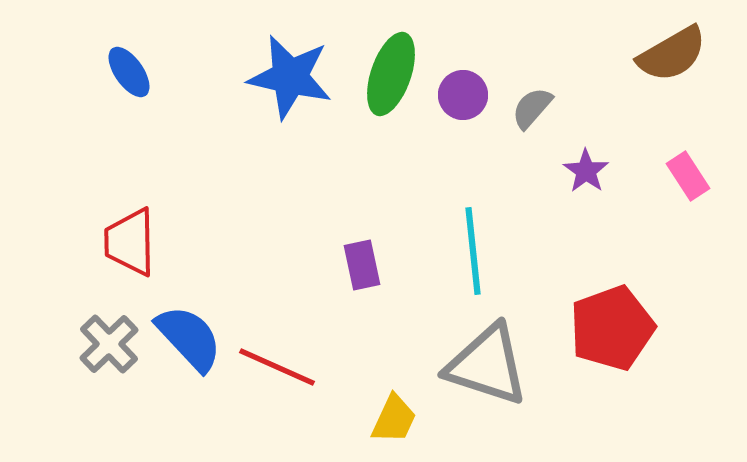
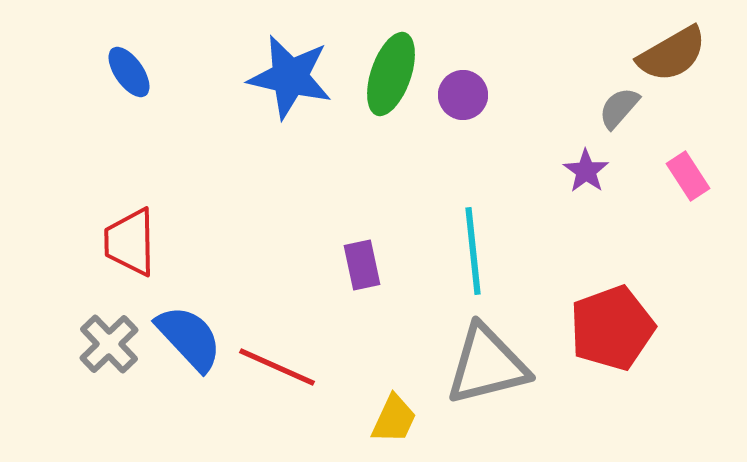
gray semicircle: moved 87 px right
gray triangle: rotated 32 degrees counterclockwise
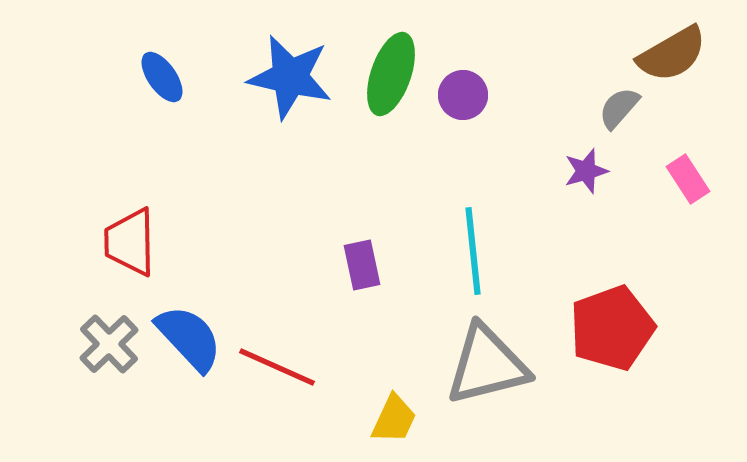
blue ellipse: moved 33 px right, 5 px down
purple star: rotated 21 degrees clockwise
pink rectangle: moved 3 px down
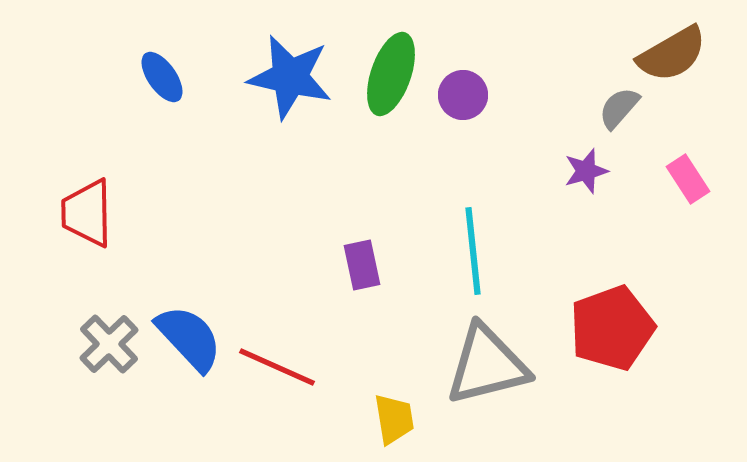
red trapezoid: moved 43 px left, 29 px up
yellow trapezoid: rotated 34 degrees counterclockwise
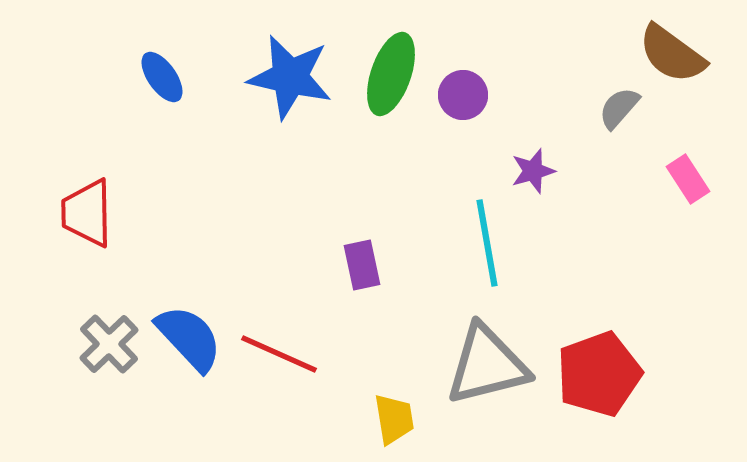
brown semicircle: rotated 66 degrees clockwise
purple star: moved 53 px left
cyan line: moved 14 px right, 8 px up; rotated 4 degrees counterclockwise
red pentagon: moved 13 px left, 46 px down
red line: moved 2 px right, 13 px up
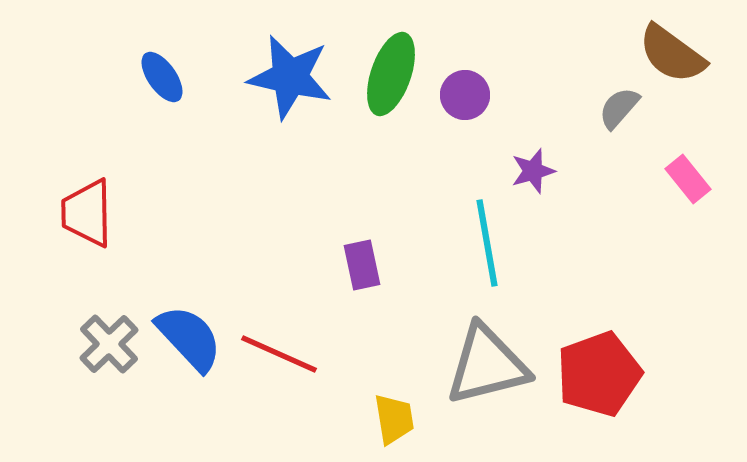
purple circle: moved 2 px right
pink rectangle: rotated 6 degrees counterclockwise
